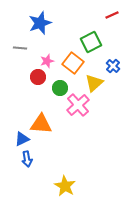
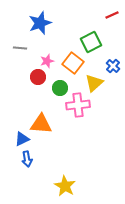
pink cross: rotated 35 degrees clockwise
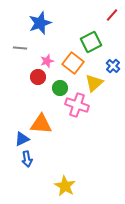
red line: rotated 24 degrees counterclockwise
pink cross: moved 1 px left; rotated 25 degrees clockwise
